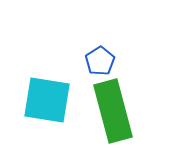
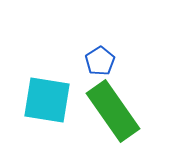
green rectangle: rotated 20 degrees counterclockwise
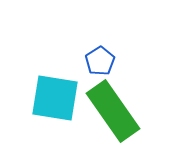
cyan square: moved 8 px right, 2 px up
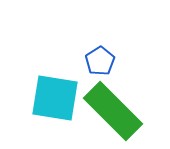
green rectangle: rotated 10 degrees counterclockwise
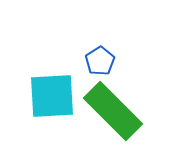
cyan square: moved 3 px left, 2 px up; rotated 12 degrees counterclockwise
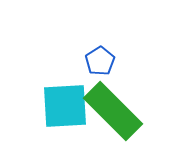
cyan square: moved 13 px right, 10 px down
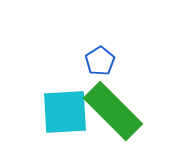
cyan square: moved 6 px down
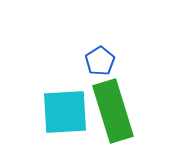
green rectangle: rotated 28 degrees clockwise
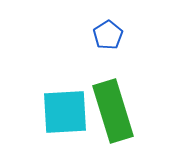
blue pentagon: moved 8 px right, 26 px up
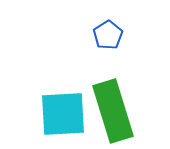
cyan square: moved 2 px left, 2 px down
